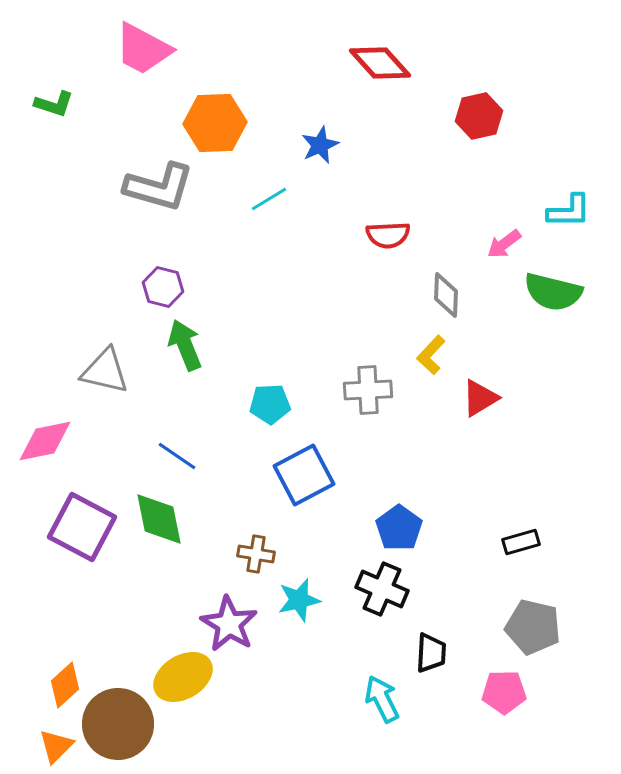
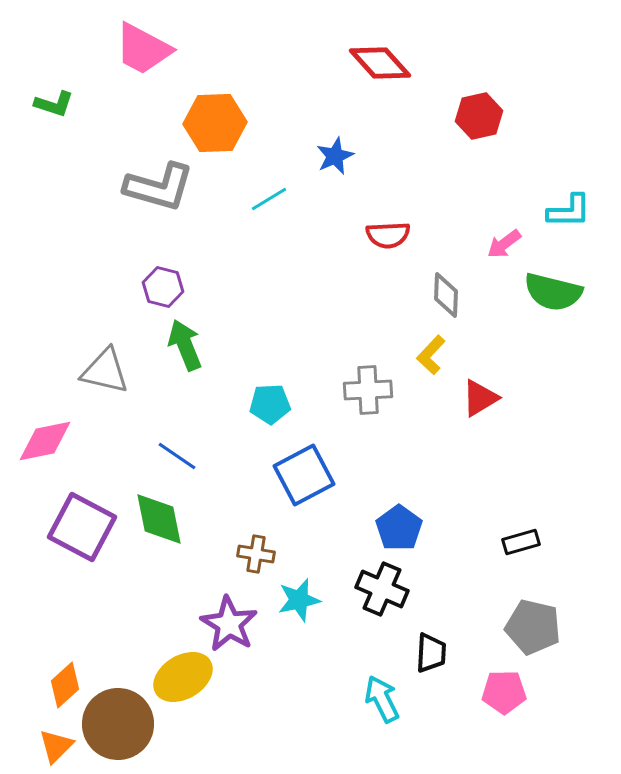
blue star: moved 15 px right, 11 px down
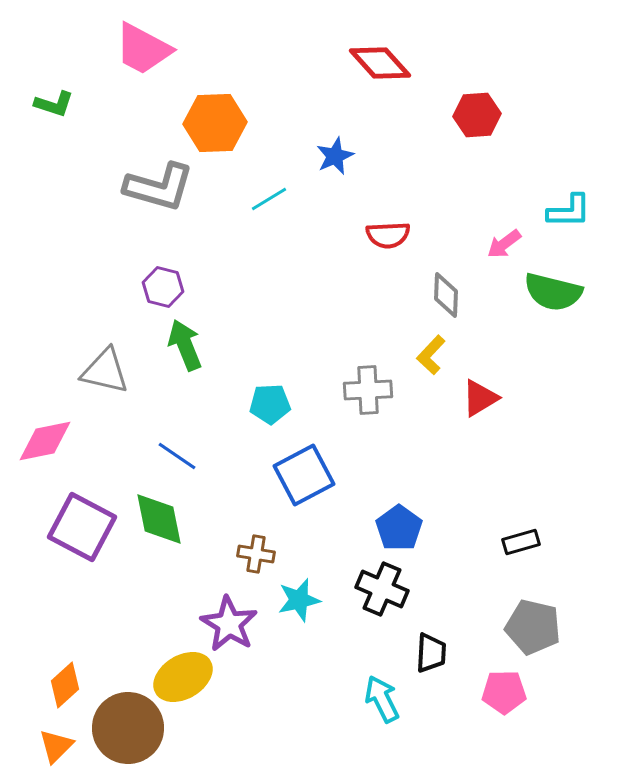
red hexagon: moved 2 px left, 1 px up; rotated 9 degrees clockwise
brown circle: moved 10 px right, 4 px down
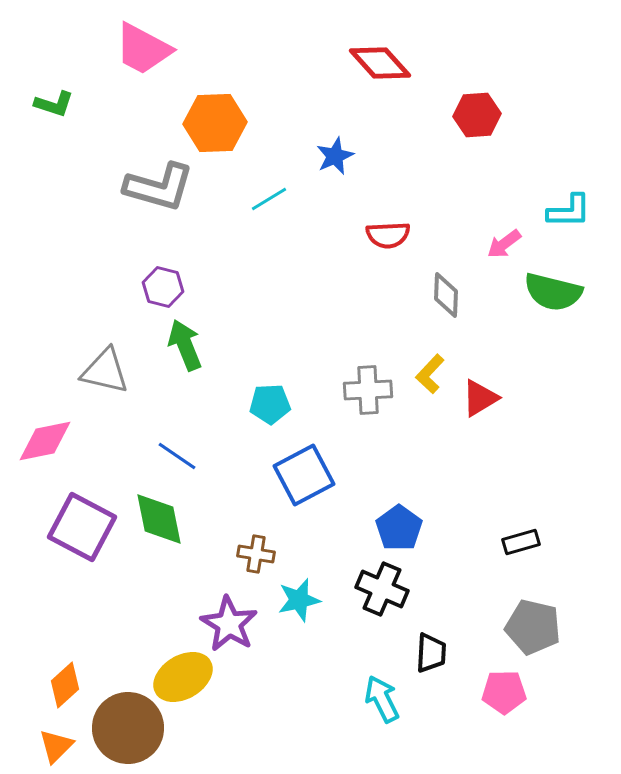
yellow L-shape: moved 1 px left, 19 px down
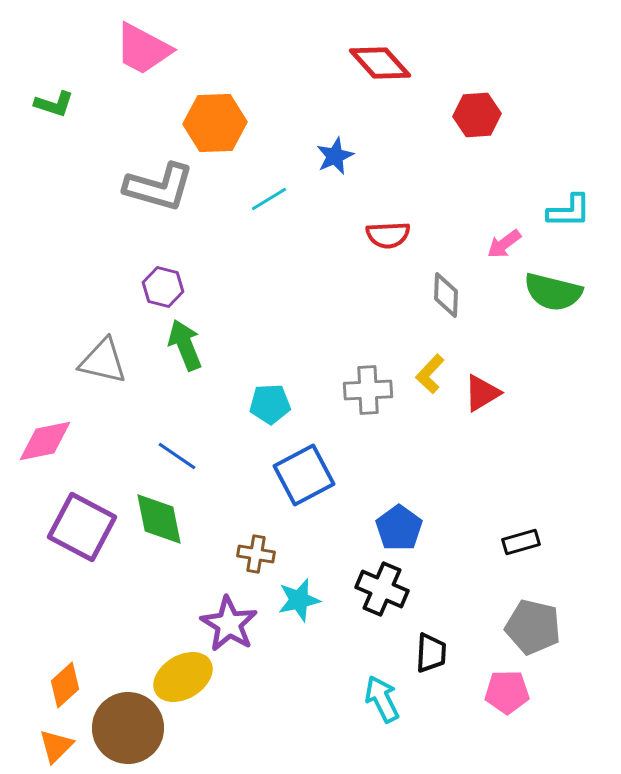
gray triangle: moved 2 px left, 10 px up
red triangle: moved 2 px right, 5 px up
pink pentagon: moved 3 px right
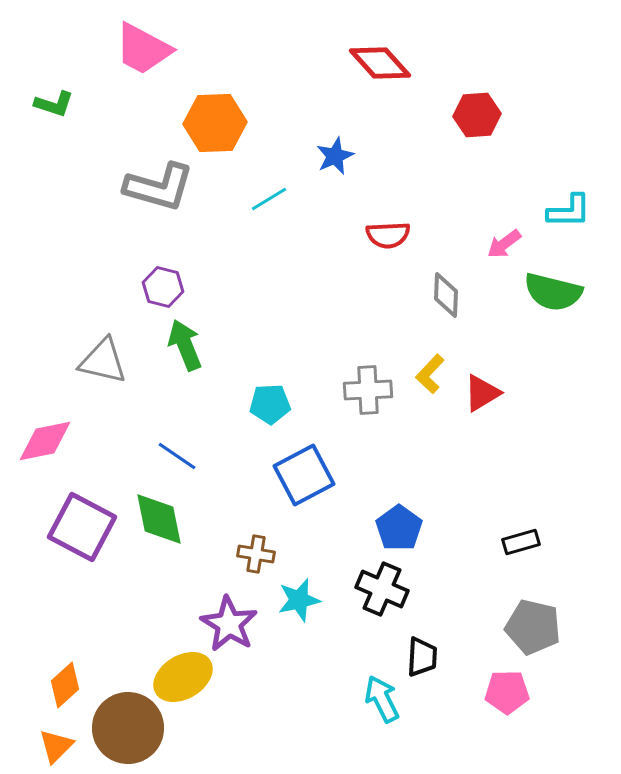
black trapezoid: moved 9 px left, 4 px down
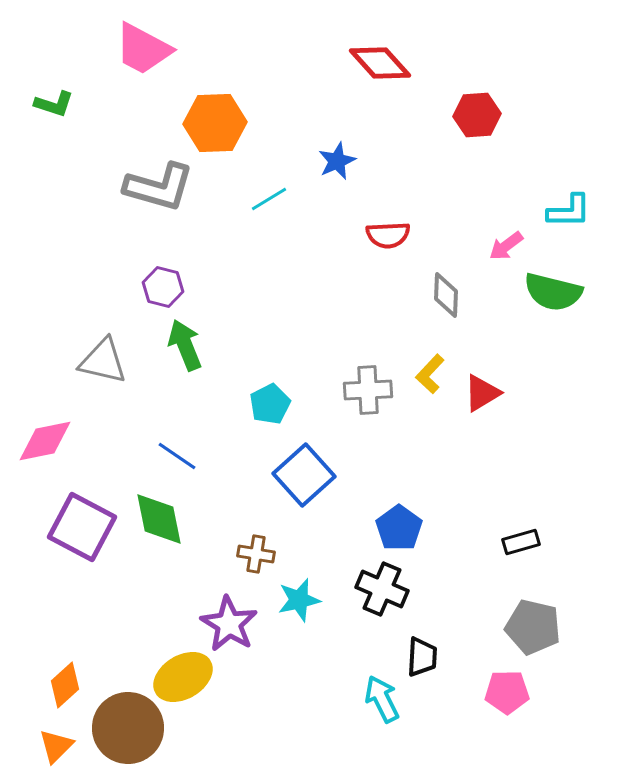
blue star: moved 2 px right, 5 px down
pink arrow: moved 2 px right, 2 px down
cyan pentagon: rotated 24 degrees counterclockwise
blue square: rotated 14 degrees counterclockwise
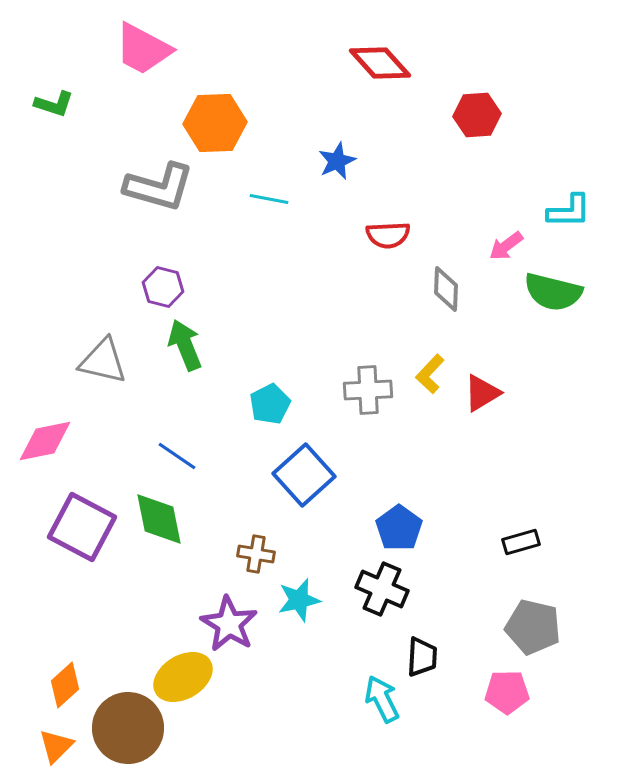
cyan line: rotated 42 degrees clockwise
gray diamond: moved 6 px up
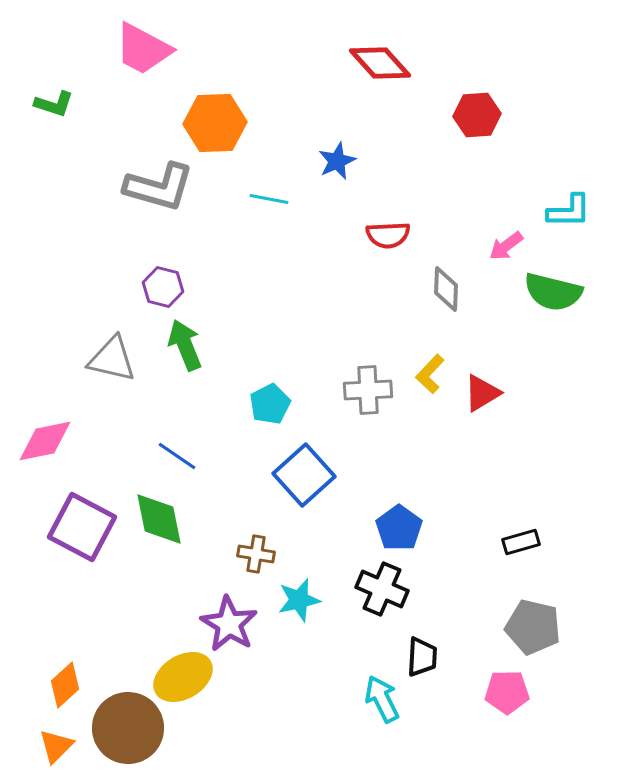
gray triangle: moved 9 px right, 2 px up
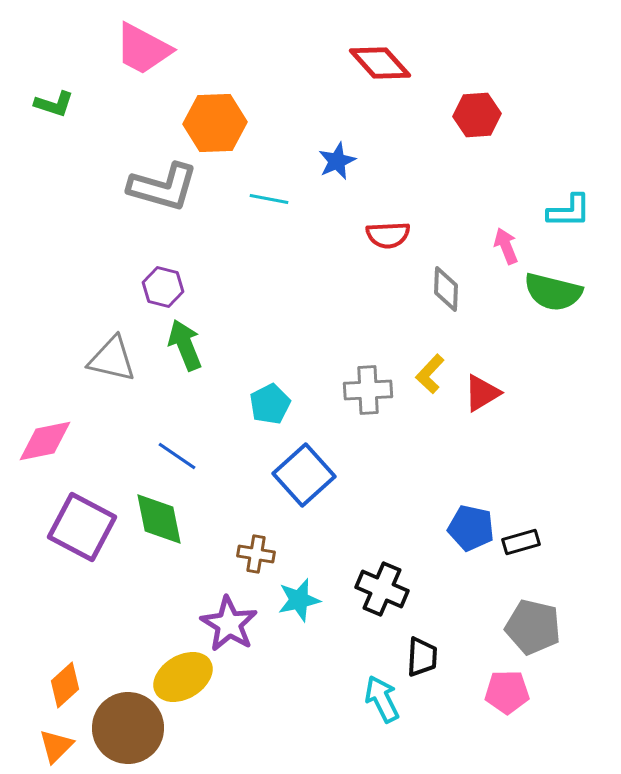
gray L-shape: moved 4 px right
pink arrow: rotated 105 degrees clockwise
blue pentagon: moved 72 px right; rotated 24 degrees counterclockwise
